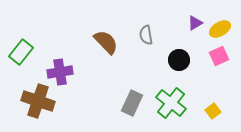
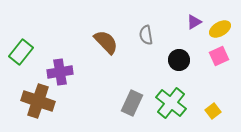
purple triangle: moved 1 px left, 1 px up
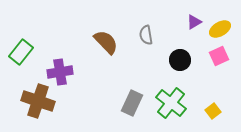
black circle: moved 1 px right
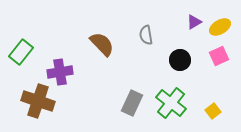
yellow ellipse: moved 2 px up
brown semicircle: moved 4 px left, 2 px down
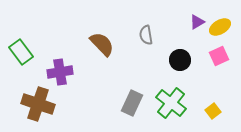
purple triangle: moved 3 px right
green rectangle: rotated 75 degrees counterclockwise
brown cross: moved 3 px down
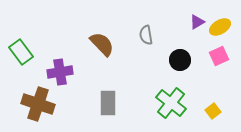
gray rectangle: moved 24 px left; rotated 25 degrees counterclockwise
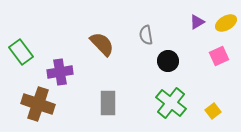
yellow ellipse: moved 6 px right, 4 px up
black circle: moved 12 px left, 1 px down
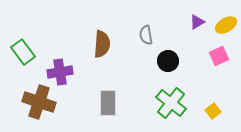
yellow ellipse: moved 2 px down
brown semicircle: rotated 48 degrees clockwise
green rectangle: moved 2 px right
brown cross: moved 1 px right, 2 px up
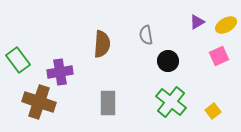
green rectangle: moved 5 px left, 8 px down
green cross: moved 1 px up
